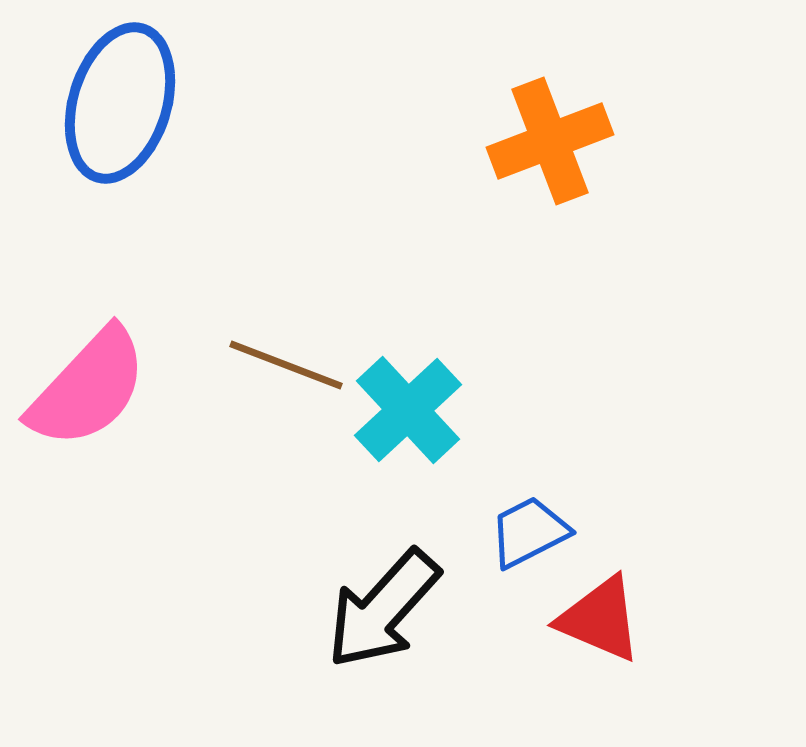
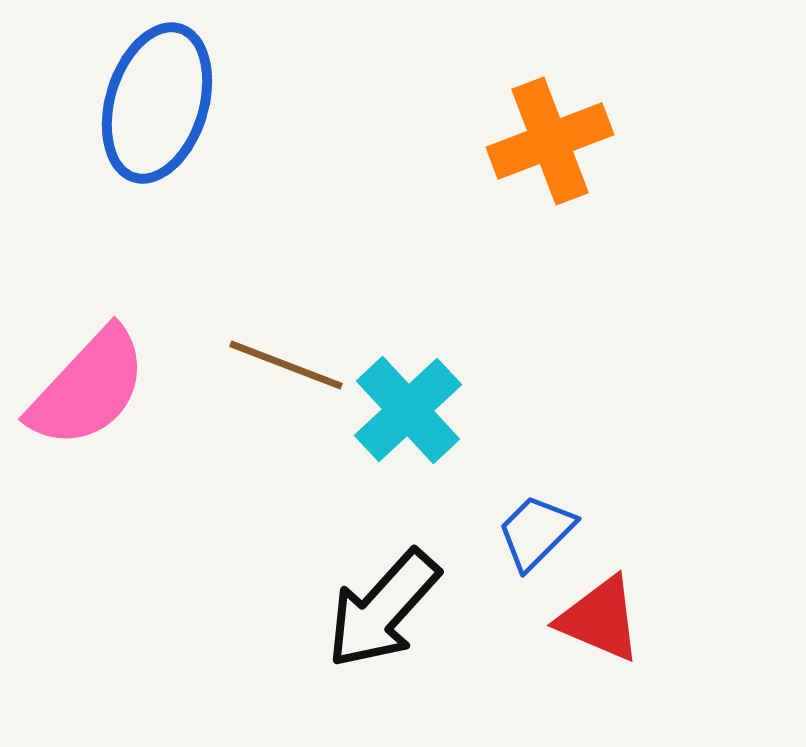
blue ellipse: moved 37 px right
blue trapezoid: moved 7 px right; rotated 18 degrees counterclockwise
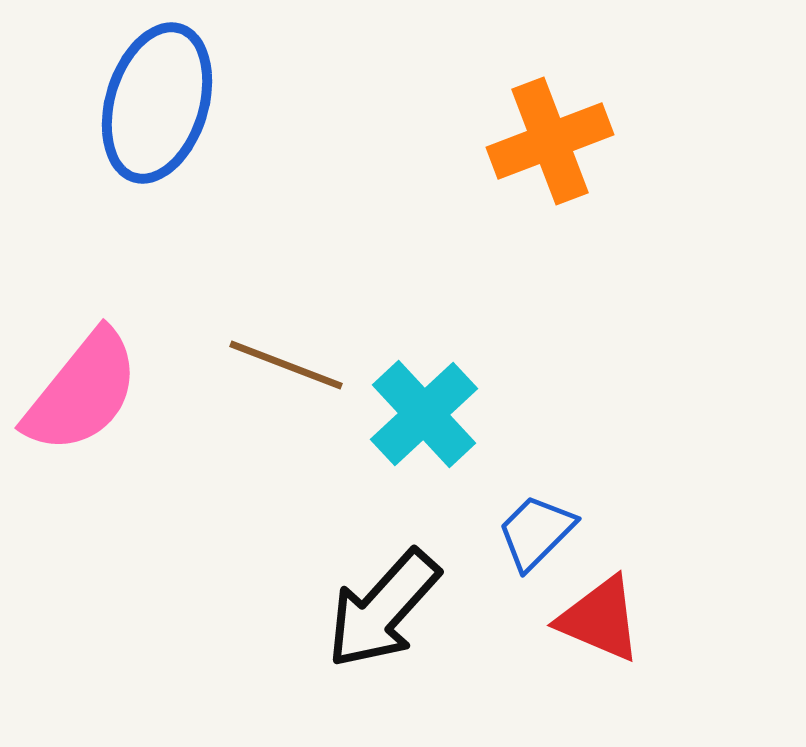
pink semicircle: moved 6 px left, 4 px down; rotated 4 degrees counterclockwise
cyan cross: moved 16 px right, 4 px down
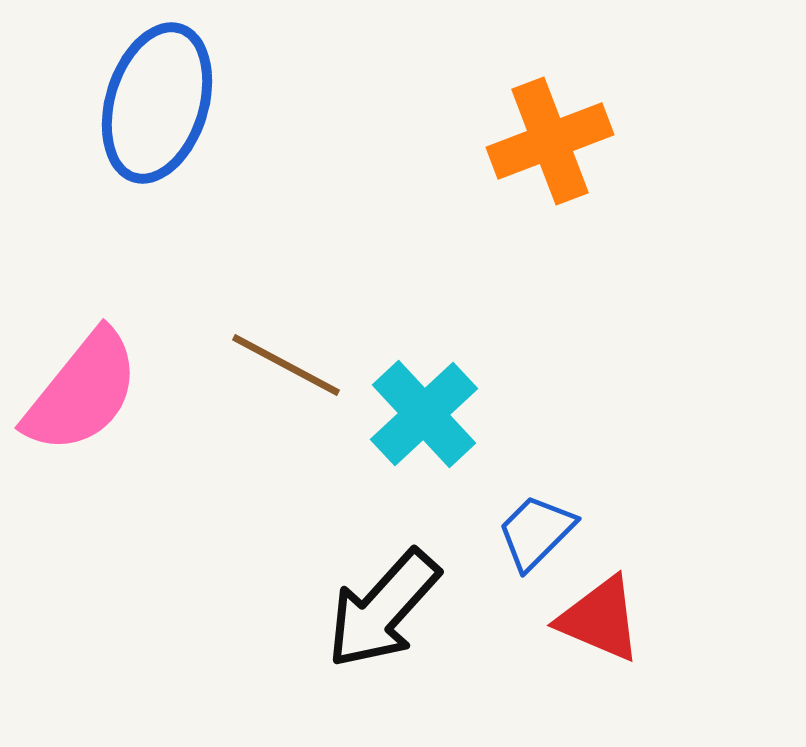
brown line: rotated 7 degrees clockwise
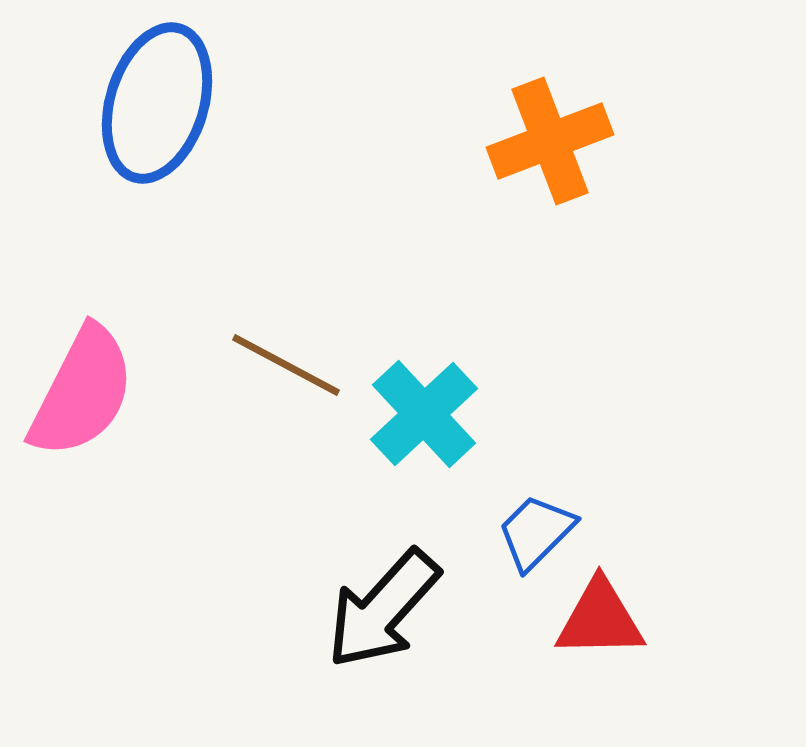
pink semicircle: rotated 12 degrees counterclockwise
red triangle: rotated 24 degrees counterclockwise
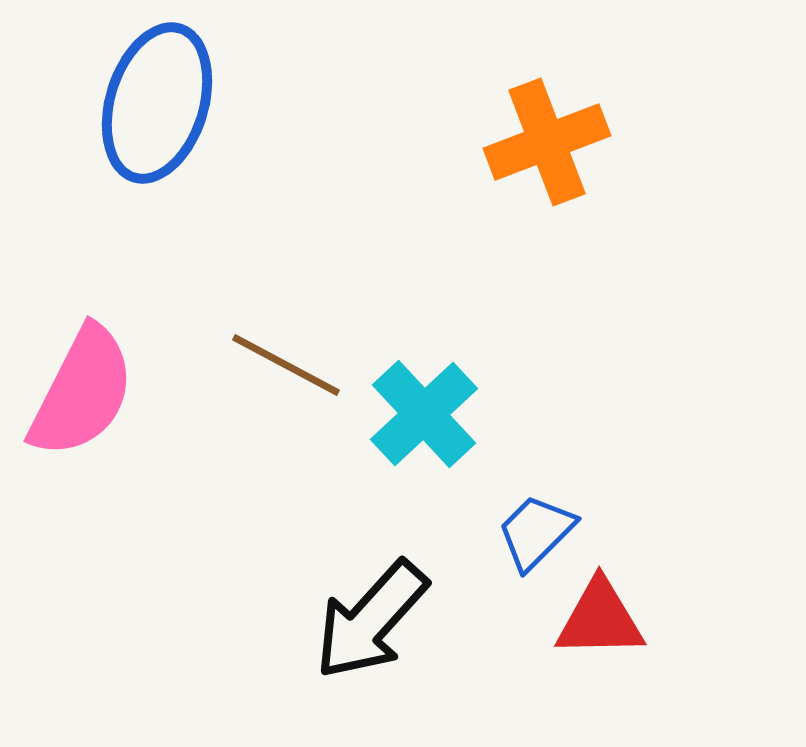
orange cross: moved 3 px left, 1 px down
black arrow: moved 12 px left, 11 px down
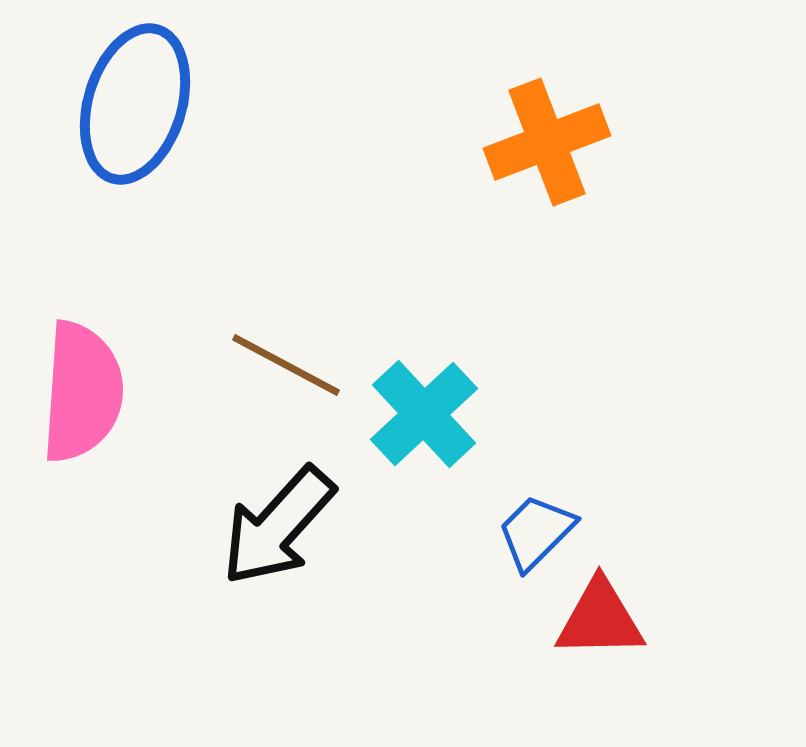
blue ellipse: moved 22 px left, 1 px down
pink semicircle: rotated 23 degrees counterclockwise
black arrow: moved 93 px left, 94 px up
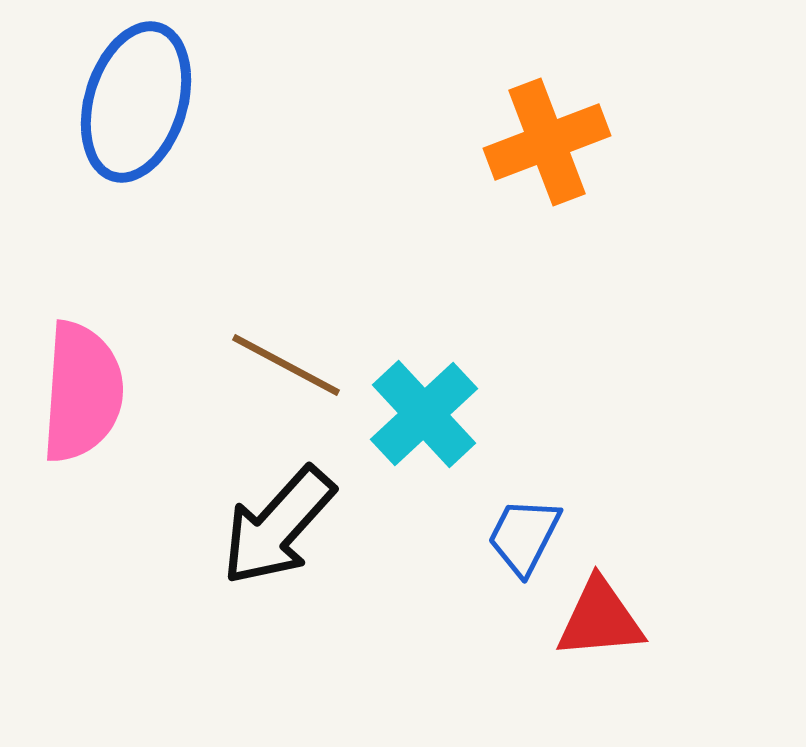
blue ellipse: moved 1 px right, 2 px up
blue trapezoid: moved 12 px left, 4 px down; rotated 18 degrees counterclockwise
red triangle: rotated 4 degrees counterclockwise
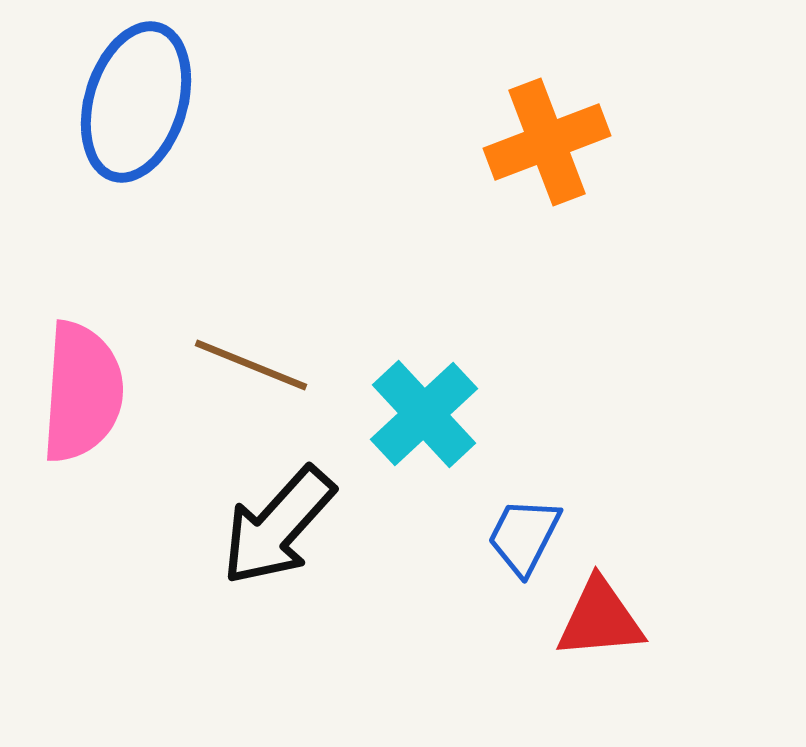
brown line: moved 35 px left; rotated 6 degrees counterclockwise
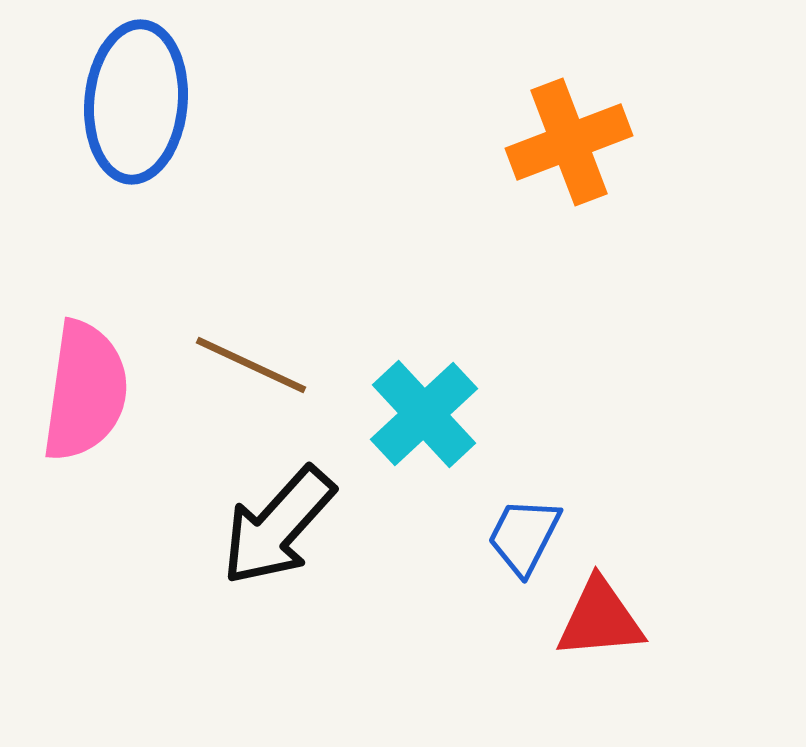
blue ellipse: rotated 12 degrees counterclockwise
orange cross: moved 22 px right
brown line: rotated 3 degrees clockwise
pink semicircle: moved 3 px right, 1 px up; rotated 4 degrees clockwise
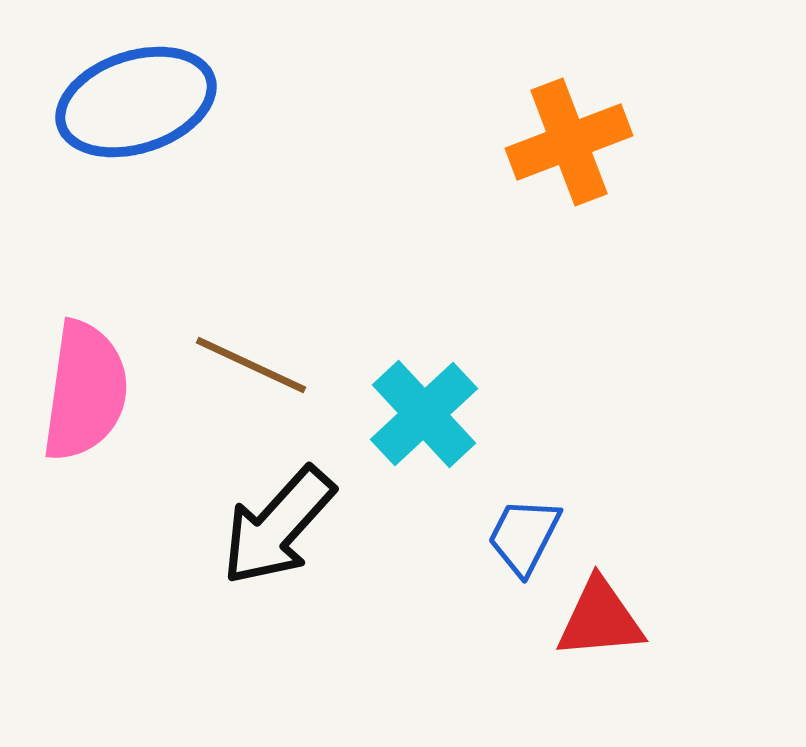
blue ellipse: rotated 67 degrees clockwise
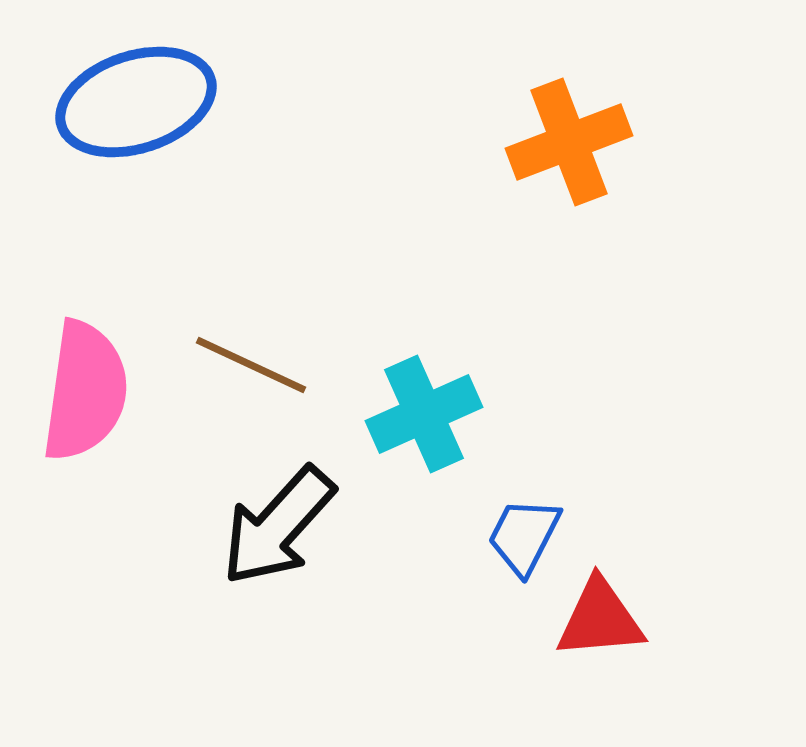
cyan cross: rotated 19 degrees clockwise
